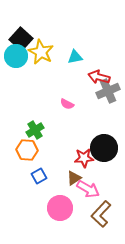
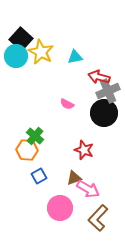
green cross: moved 6 px down; rotated 18 degrees counterclockwise
black circle: moved 35 px up
red star: moved 8 px up; rotated 24 degrees clockwise
brown triangle: rotated 14 degrees clockwise
brown L-shape: moved 3 px left, 4 px down
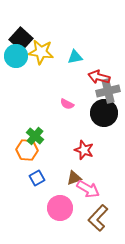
yellow star: rotated 20 degrees counterclockwise
gray cross: rotated 10 degrees clockwise
blue square: moved 2 px left, 2 px down
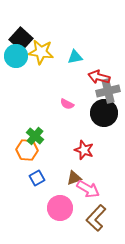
brown L-shape: moved 2 px left
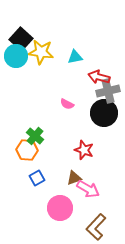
brown L-shape: moved 9 px down
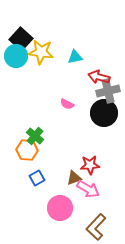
red star: moved 6 px right, 15 px down; rotated 24 degrees counterclockwise
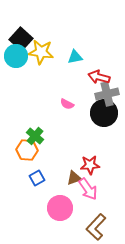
gray cross: moved 1 px left, 3 px down
pink arrow: rotated 25 degrees clockwise
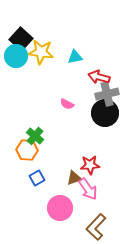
black circle: moved 1 px right
